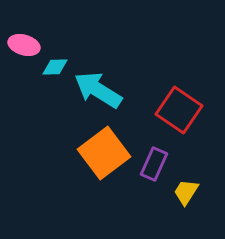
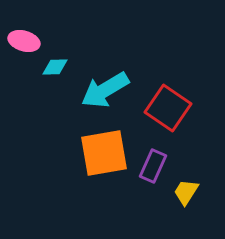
pink ellipse: moved 4 px up
cyan arrow: moved 7 px right; rotated 63 degrees counterclockwise
red square: moved 11 px left, 2 px up
orange square: rotated 27 degrees clockwise
purple rectangle: moved 1 px left, 2 px down
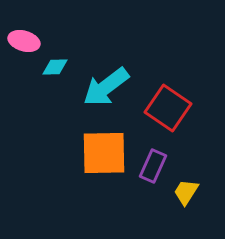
cyan arrow: moved 1 px right, 3 px up; rotated 6 degrees counterclockwise
orange square: rotated 9 degrees clockwise
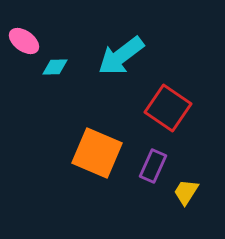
pink ellipse: rotated 20 degrees clockwise
cyan arrow: moved 15 px right, 31 px up
orange square: moved 7 px left; rotated 24 degrees clockwise
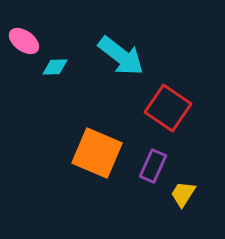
cyan arrow: rotated 105 degrees counterclockwise
yellow trapezoid: moved 3 px left, 2 px down
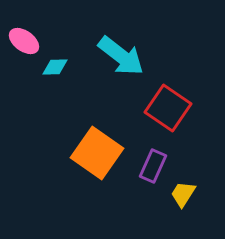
orange square: rotated 12 degrees clockwise
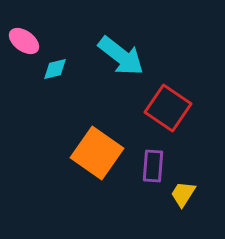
cyan diamond: moved 2 px down; rotated 12 degrees counterclockwise
purple rectangle: rotated 20 degrees counterclockwise
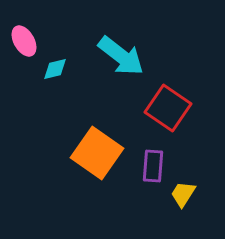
pink ellipse: rotated 24 degrees clockwise
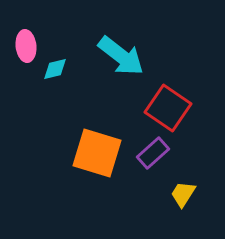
pink ellipse: moved 2 px right, 5 px down; rotated 24 degrees clockwise
orange square: rotated 18 degrees counterclockwise
purple rectangle: moved 13 px up; rotated 44 degrees clockwise
